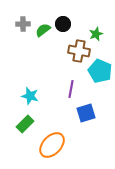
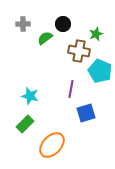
green semicircle: moved 2 px right, 8 px down
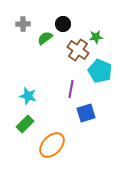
green star: moved 3 px down; rotated 16 degrees clockwise
brown cross: moved 1 px left, 1 px up; rotated 25 degrees clockwise
cyan star: moved 2 px left
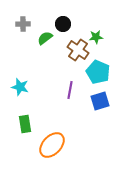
cyan pentagon: moved 2 px left, 1 px down
purple line: moved 1 px left, 1 px down
cyan star: moved 8 px left, 9 px up
blue square: moved 14 px right, 12 px up
green rectangle: rotated 54 degrees counterclockwise
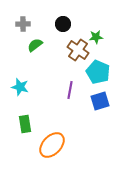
green semicircle: moved 10 px left, 7 px down
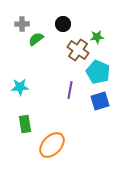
gray cross: moved 1 px left
green star: moved 1 px right
green semicircle: moved 1 px right, 6 px up
cyan star: rotated 18 degrees counterclockwise
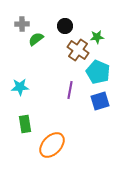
black circle: moved 2 px right, 2 px down
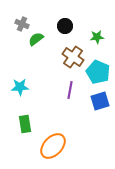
gray cross: rotated 24 degrees clockwise
brown cross: moved 5 px left, 7 px down
orange ellipse: moved 1 px right, 1 px down
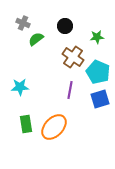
gray cross: moved 1 px right, 1 px up
blue square: moved 2 px up
green rectangle: moved 1 px right
orange ellipse: moved 1 px right, 19 px up
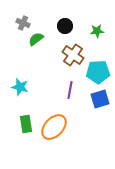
green star: moved 6 px up
brown cross: moved 2 px up
cyan pentagon: rotated 25 degrees counterclockwise
cyan star: rotated 18 degrees clockwise
